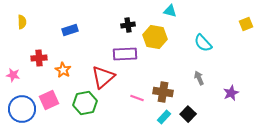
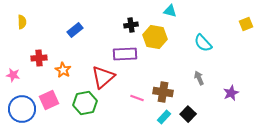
black cross: moved 3 px right
blue rectangle: moved 5 px right; rotated 21 degrees counterclockwise
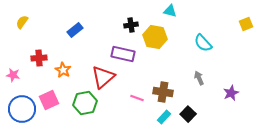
yellow semicircle: rotated 144 degrees counterclockwise
purple rectangle: moved 2 px left; rotated 15 degrees clockwise
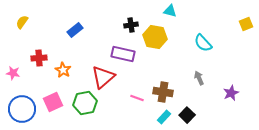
pink star: moved 2 px up
pink square: moved 4 px right, 2 px down
black square: moved 1 px left, 1 px down
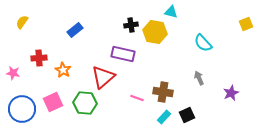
cyan triangle: moved 1 px right, 1 px down
yellow hexagon: moved 5 px up
green hexagon: rotated 15 degrees clockwise
black square: rotated 21 degrees clockwise
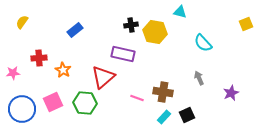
cyan triangle: moved 9 px right
pink star: rotated 16 degrees counterclockwise
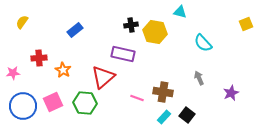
blue circle: moved 1 px right, 3 px up
black square: rotated 28 degrees counterclockwise
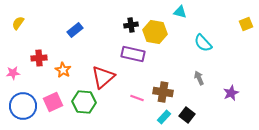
yellow semicircle: moved 4 px left, 1 px down
purple rectangle: moved 10 px right
green hexagon: moved 1 px left, 1 px up
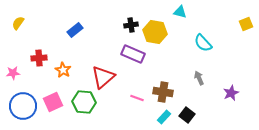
purple rectangle: rotated 10 degrees clockwise
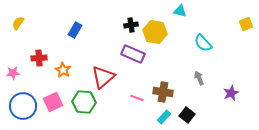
cyan triangle: moved 1 px up
blue rectangle: rotated 21 degrees counterclockwise
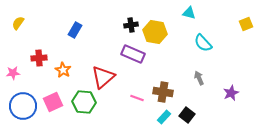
cyan triangle: moved 9 px right, 2 px down
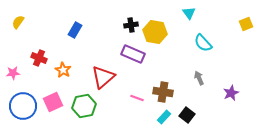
cyan triangle: rotated 40 degrees clockwise
yellow semicircle: moved 1 px up
red cross: rotated 28 degrees clockwise
green hexagon: moved 4 px down; rotated 15 degrees counterclockwise
